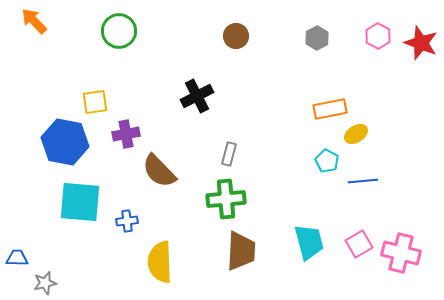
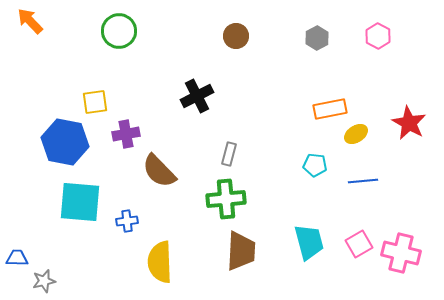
orange arrow: moved 4 px left
red star: moved 12 px left, 80 px down; rotated 8 degrees clockwise
cyan pentagon: moved 12 px left, 4 px down; rotated 20 degrees counterclockwise
gray star: moved 1 px left, 2 px up
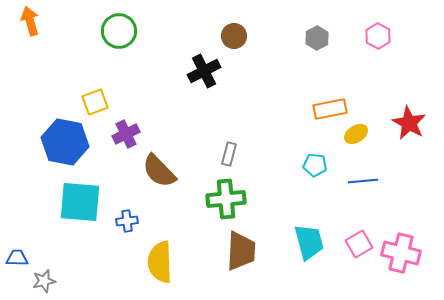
orange arrow: rotated 28 degrees clockwise
brown circle: moved 2 px left
black cross: moved 7 px right, 25 px up
yellow square: rotated 12 degrees counterclockwise
purple cross: rotated 16 degrees counterclockwise
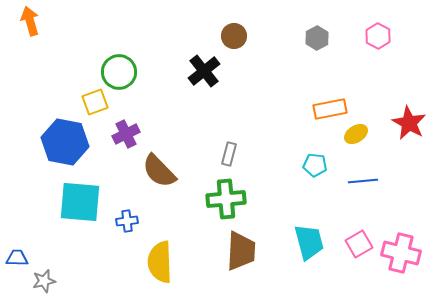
green circle: moved 41 px down
black cross: rotated 12 degrees counterclockwise
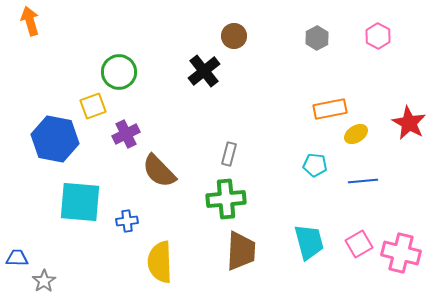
yellow square: moved 2 px left, 4 px down
blue hexagon: moved 10 px left, 3 px up
gray star: rotated 20 degrees counterclockwise
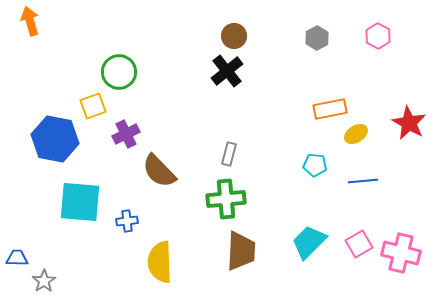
black cross: moved 23 px right
cyan trapezoid: rotated 120 degrees counterclockwise
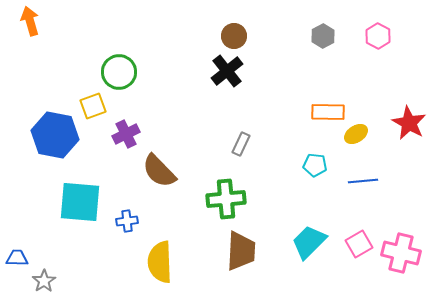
gray hexagon: moved 6 px right, 2 px up
orange rectangle: moved 2 px left, 3 px down; rotated 12 degrees clockwise
blue hexagon: moved 4 px up
gray rectangle: moved 12 px right, 10 px up; rotated 10 degrees clockwise
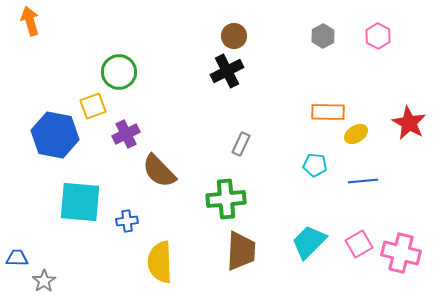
black cross: rotated 12 degrees clockwise
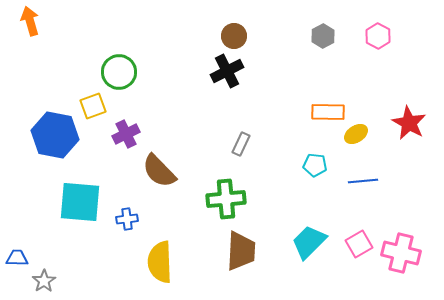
blue cross: moved 2 px up
